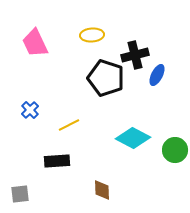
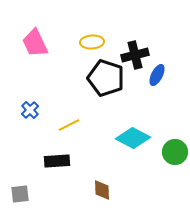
yellow ellipse: moved 7 px down
green circle: moved 2 px down
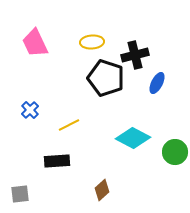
blue ellipse: moved 8 px down
brown diamond: rotated 50 degrees clockwise
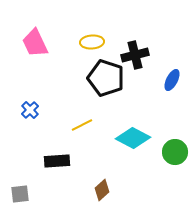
blue ellipse: moved 15 px right, 3 px up
yellow line: moved 13 px right
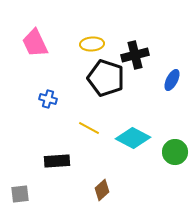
yellow ellipse: moved 2 px down
blue cross: moved 18 px right, 11 px up; rotated 30 degrees counterclockwise
yellow line: moved 7 px right, 3 px down; rotated 55 degrees clockwise
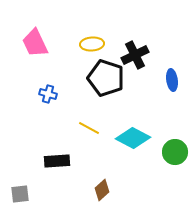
black cross: rotated 12 degrees counterclockwise
blue ellipse: rotated 35 degrees counterclockwise
blue cross: moved 5 px up
